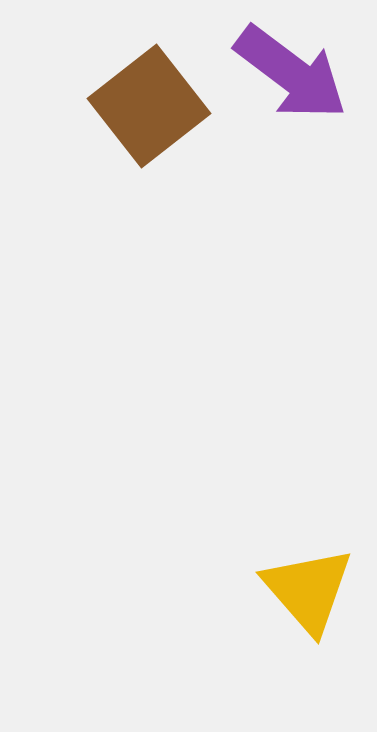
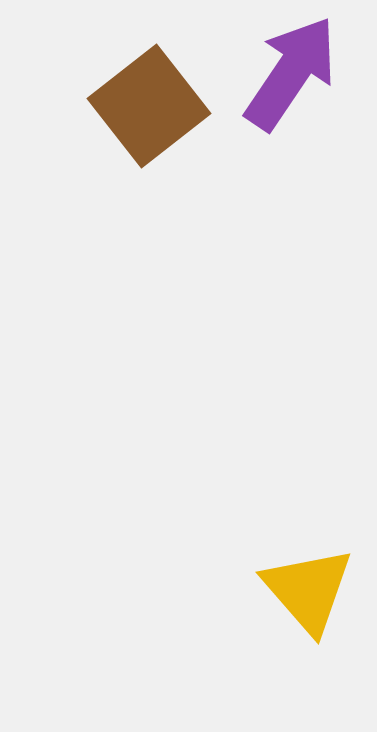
purple arrow: rotated 93 degrees counterclockwise
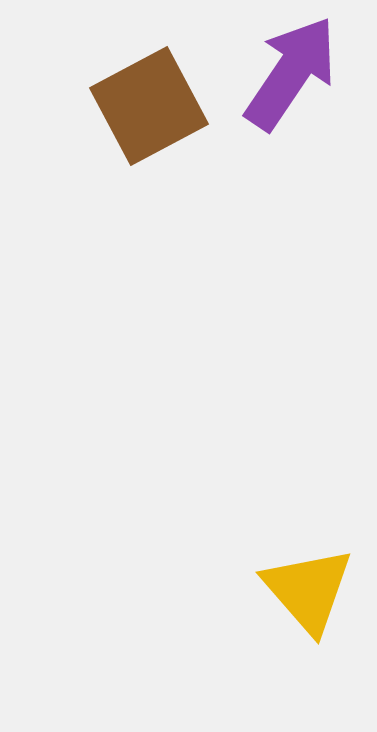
brown square: rotated 10 degrees clockwise
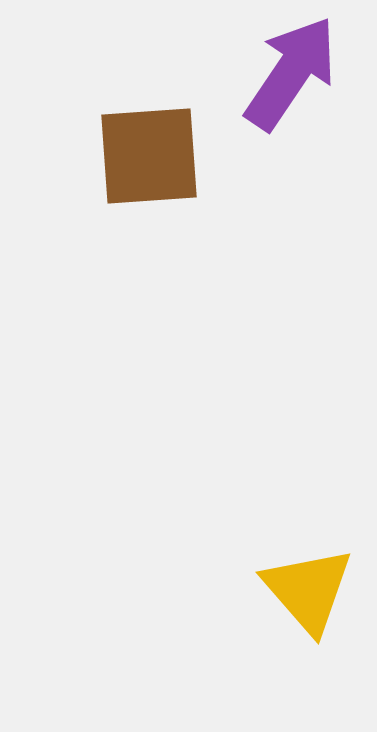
brown square: moved 50 px down; rotated 24 degrees clockwise
